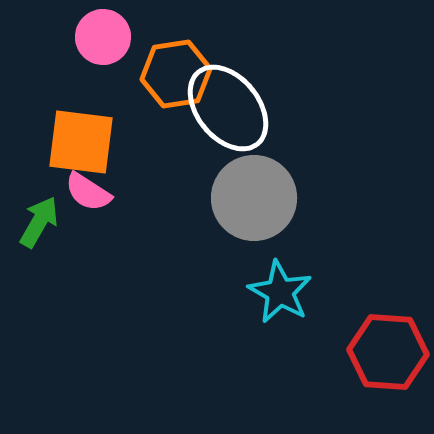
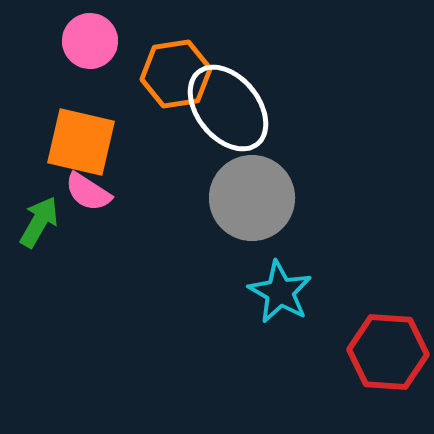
pink circle: moved 13 px left, 4 px down
orange square: rotated 6 degrees clockwise
gray circle: moved 2 px left
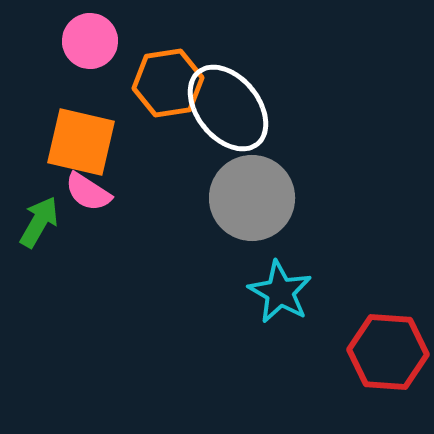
orange hexagon: moved 8 px left, 9 px down
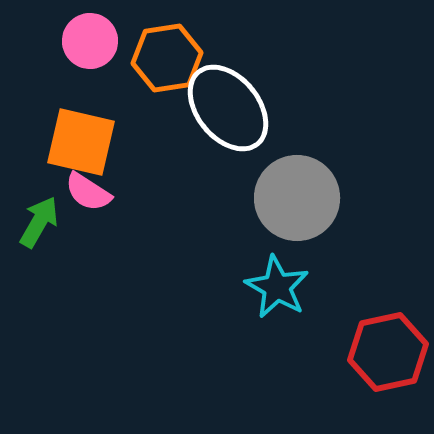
orange hexagon: moved 1 px left, 25 px up
gray circle: moved 45 px right
cyan star: moved 3 px left, 5 px up
red hexagon: rotated 16 degrees counterclockwise
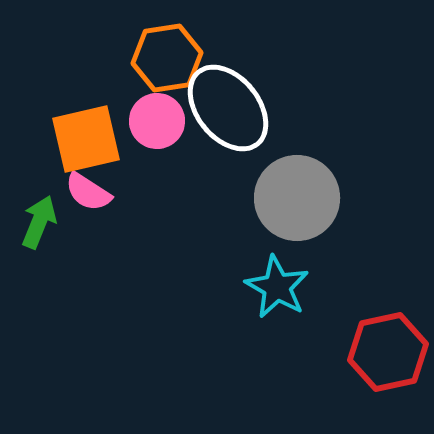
pink circle: moved 67 px right, 80 px down
orange square: moved 5 px right, 3 px up; rotated 26 degrees counterclockwise
green arrow: rotated 8 degrees counterclockwise
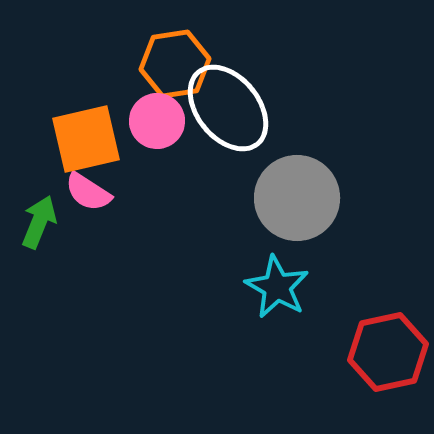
orange hexagon: moved 8 px right, 6 px down
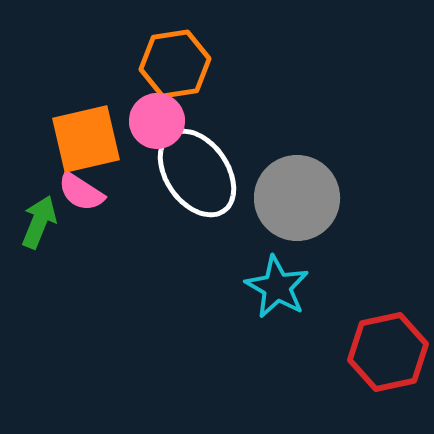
white ellipse: moved 31 px left, 65 px down; rotated 4 degrees clockwise
pink semicircle: moved 7 px left
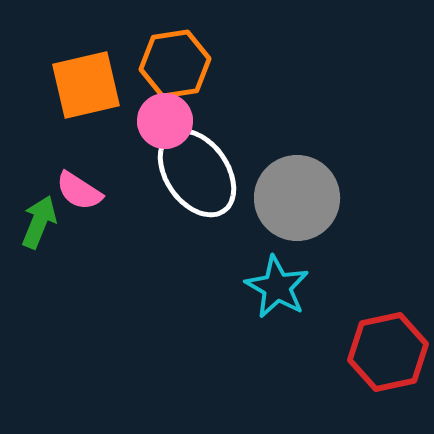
pink circle: moved 8 px right
orange square: moved 54 px up
pink semicircle: moved 2 px left, 1 px up
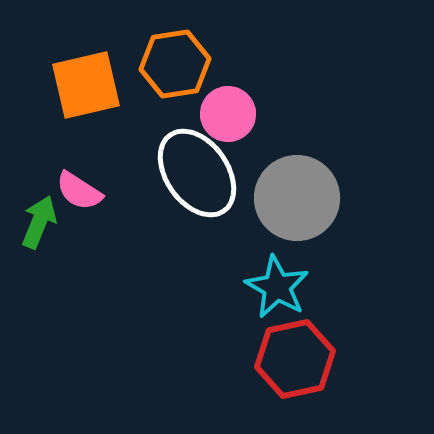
pink circle: moved 63 px right, 7 px up
red hexagon: moved 93 px left, 7 px down
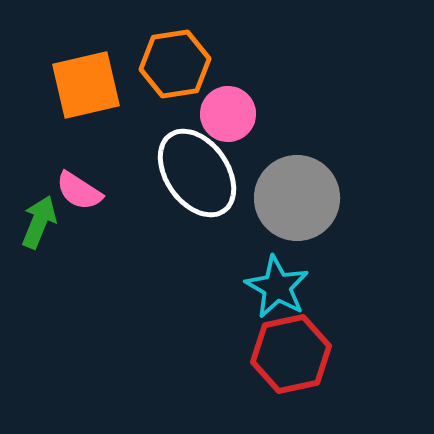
red hexagon: moved 4 px left, 5 px up
